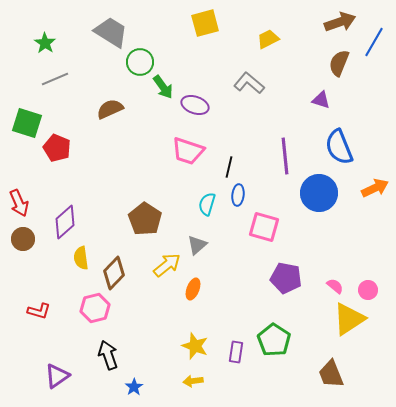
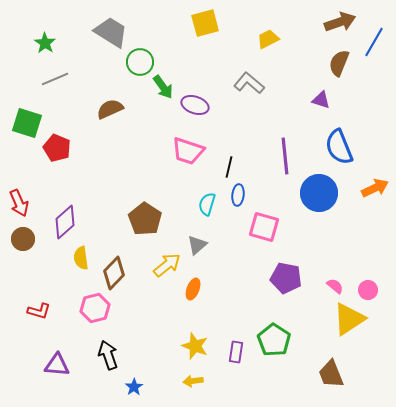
purple triangle at (57, 376): moved 11 px up; rotated 40 degrees clockwise
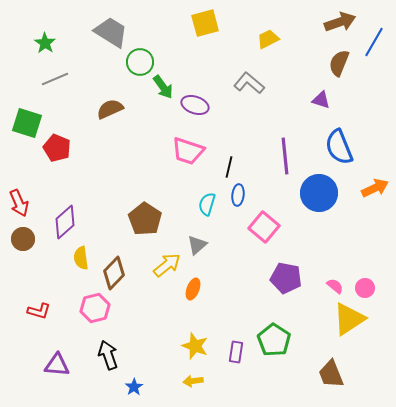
pink square at (264, 227): rotated 24 degrees clockwise
pink circle at (368, 290): moved 3 px left, 2 px up
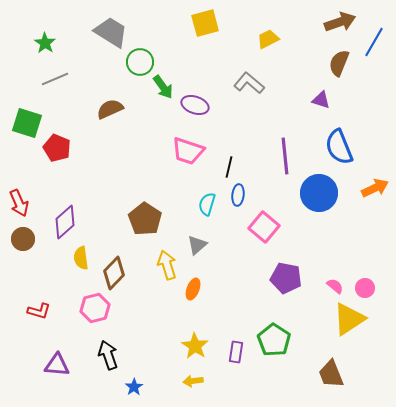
yellow arrow at (167, 265): rotated 68 degrees counterclockwise
yellow star at (195, 346): rotated 12 degrees clockwise
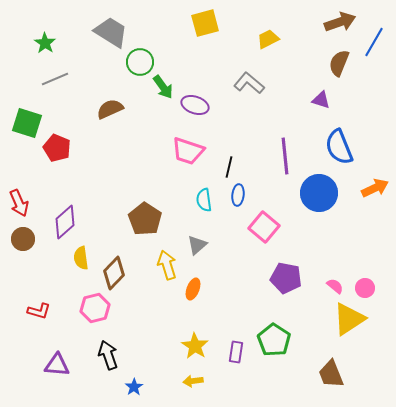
cyan semicircle at (207, 204): moved 3 px left, 4 px up; rotated 25 degrees counterclockwise
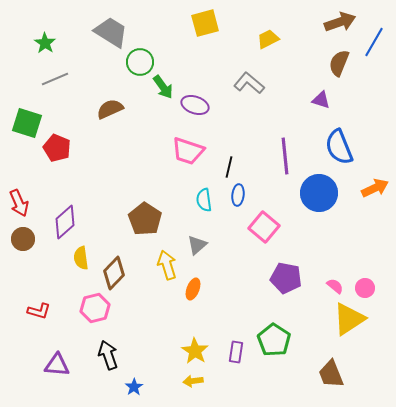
yellow star at (195, 346): moved 5 px down
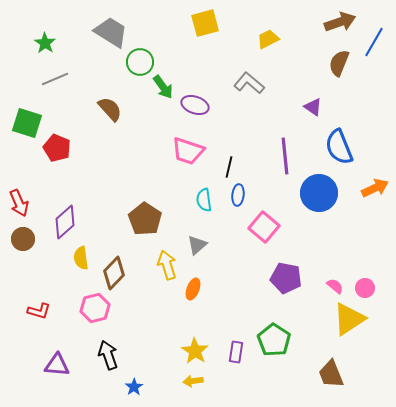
purple triangle at (321, 100): moved 8 px left, 7 px down; rotated 18 degrees clockwise
brown semicircle at (110, 109): rotated 72 degrees clockwise
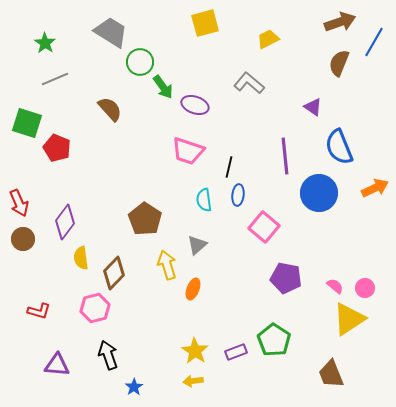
purple diamond at (65, 222): rotated 12 degrees counterclockwise
purple rectangle at (236, 352): rotated 60 degrees clockwise
